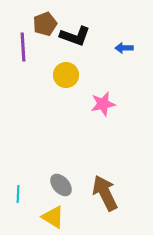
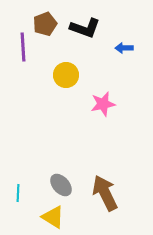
black L-shape: moved 10 px right, 8 px up
cyan line: moved 1 px up
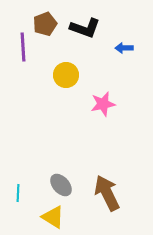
brown arrow: moved 2 px right
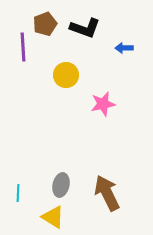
gray ellipse: rotated 55 degrees clockwise
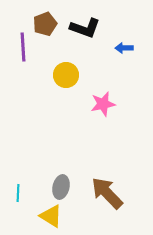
gray ellipse: moved 2 px down
brown arrow: rotated 18 degrees counterclockwise
yellow triangle: moved 2 px left, 1 px up
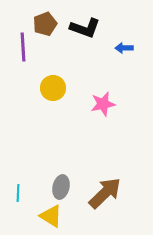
yellow circle: moved 13 px left, 13 px down
brown arrow: moved 2 px left; rotated 90 degrees clockwise
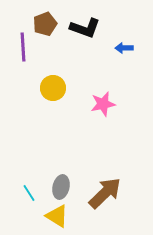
cyan line: moved 11 px right; rotated 36 degrees counterclockwise
yellow triangle: moved 6 px right
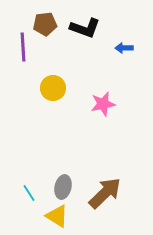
brown pentagon: rotated 15 degrees clockwise
gray ellipse: moved 2 px right
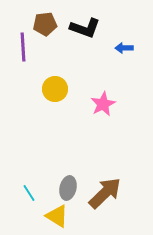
yellow circle: moved 2 px right, 1 px down
pink star: rotated 15 degrees counterclockwise
gray ellipse: moved 5 px right, 1 px down
